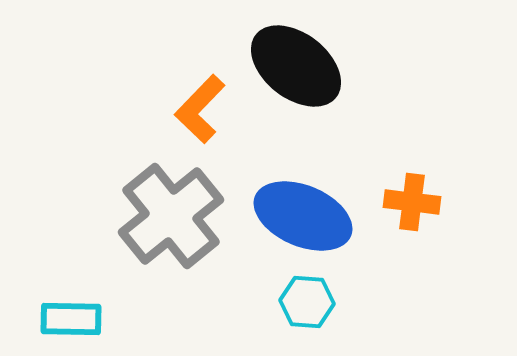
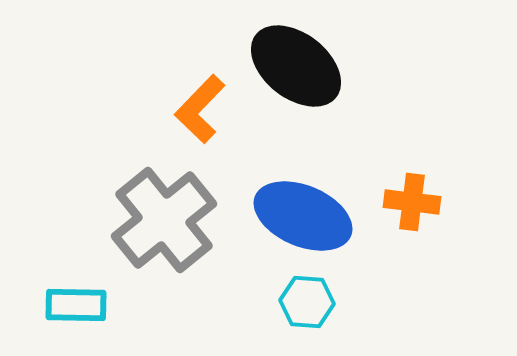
gray cross: moved 7 px left, 4 px down
cyan rectangle: moved 5 px right, 14 px up
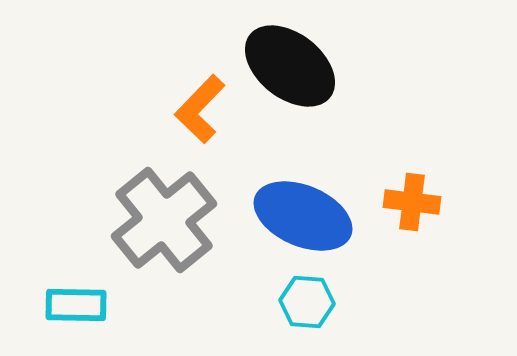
black ellipse: moved 6 px left
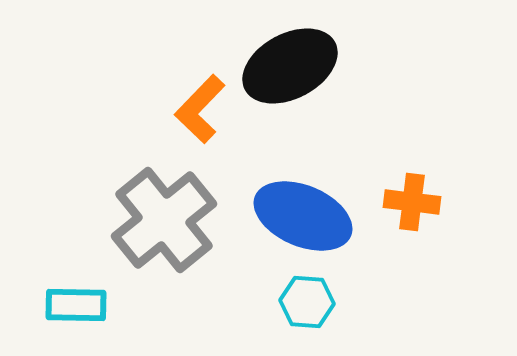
black ellipse: rotated 66 degrees counterclockwise
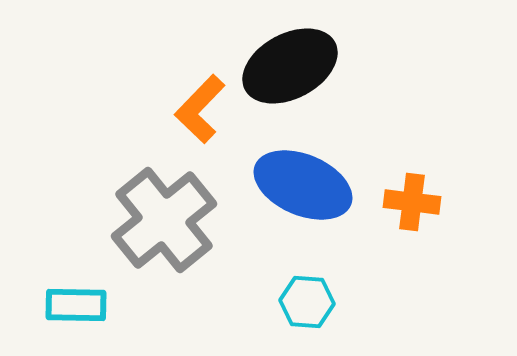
blue ellipse: moved 31 px up
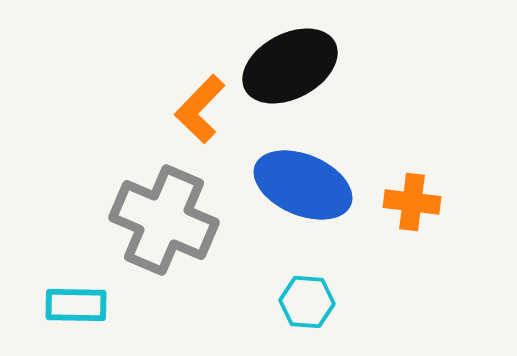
gray cross: rotated 28 degrees counterclockwise
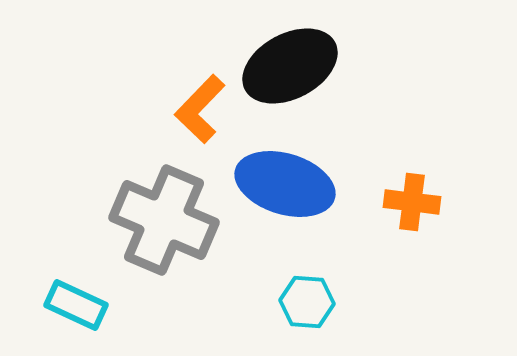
blue ellipse: moved 18 px left, 1 px up; rotated 6 degrees counterclockwise
cyan rectangle: rotated 24 degrees clockwise
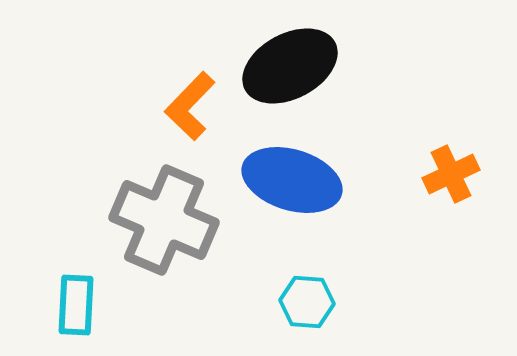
orange L-shape: moved 10 px left, 3 px up
blue ellipse: moved 7 px right, 4 px up
orange cross: moved 39 px right, 28 px up; rotated 32 degrees counterclockwise
cyan rectangle: rotated 68 degrees clockwise
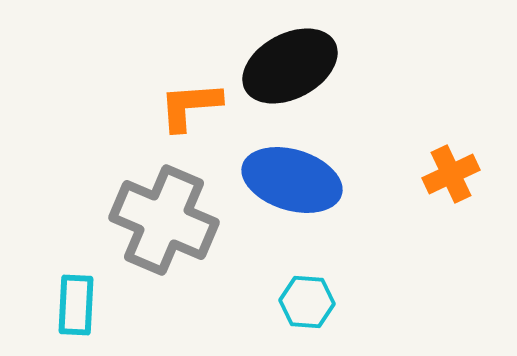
orange L-shape: rotated 42 degrees clockwise
